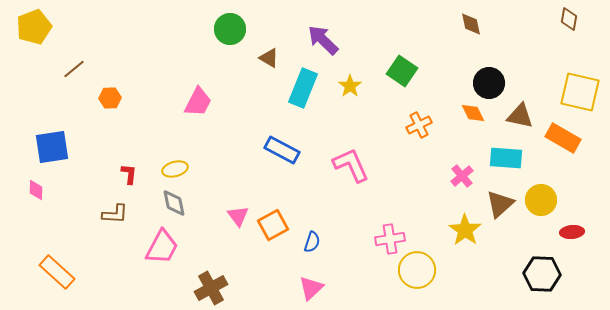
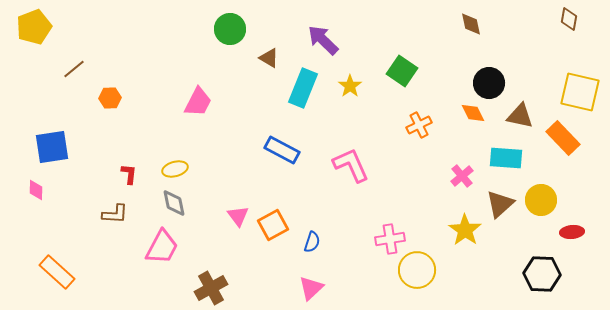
orange rectangle at (563, 138): rotated 16 degrees clockwise
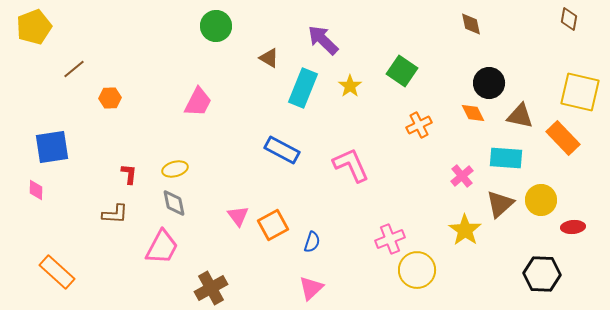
green circle at (230, 29): moved 14 px left, 3 px up
red ellipse at (572, 232): moved 1 px right, 5 px up
pink cross at (390, 239): rotated 12 degrees counterclockwise
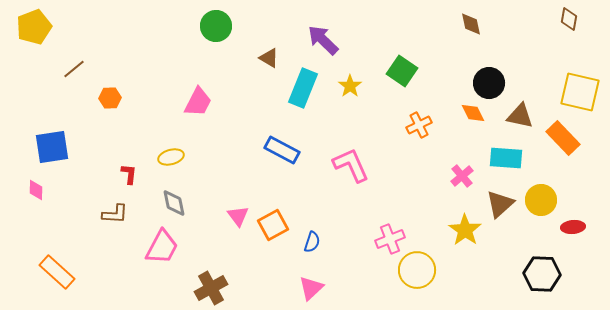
yellow ellipse at (175, 169): moved 4 px left, 12 px up
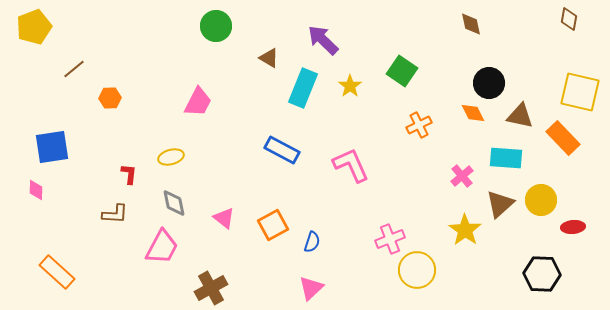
pink triangle at (238, 216): moved 14 px left, 2 px down; rotated 15 degrees counterclockwise
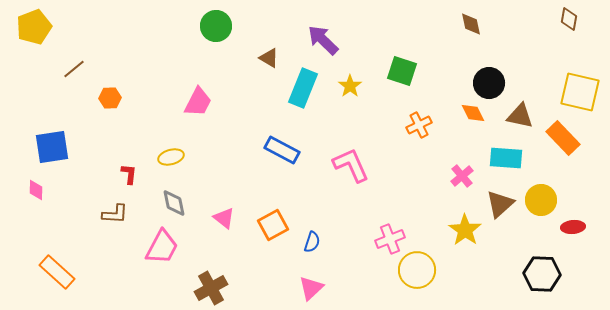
green square at (402, 71): rotated 16 degrees counterclockwise
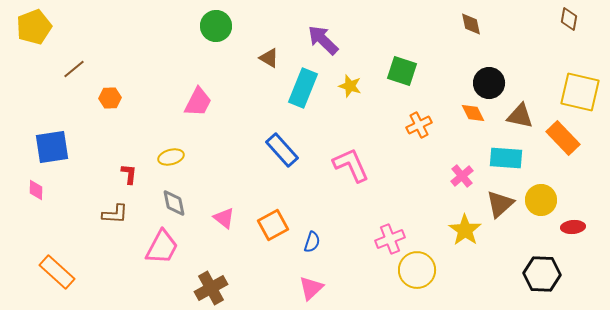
yellow star at (350, 86): rotated 20 degrees counterclockwise
blue rectangle at (282, 150): rotated 20 degrees clockwise
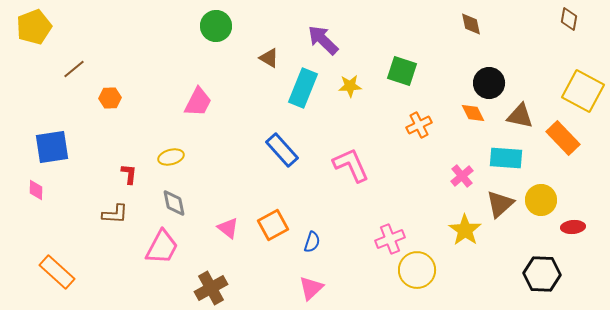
yellow star at (350, 86): rotated 20 degrees counterclockwise
yellow square at (580, 92): moved 3 px right, 1 px up; rotated 15 degrees clockwise
pink triangle at (224, 218): moved 4 px right, 10 px down
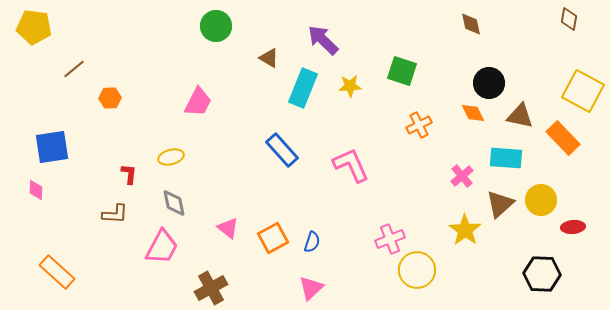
yellow pentagon at (34, 27): rotated 28 degrees clockwise
orange square at (273, 225): moved 13 px down
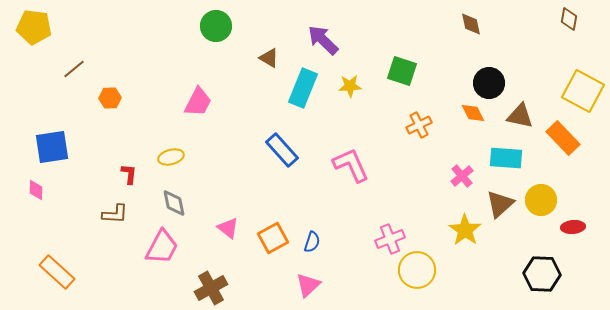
pink triangle at (311, 288): moved 3 px left, 3 px up
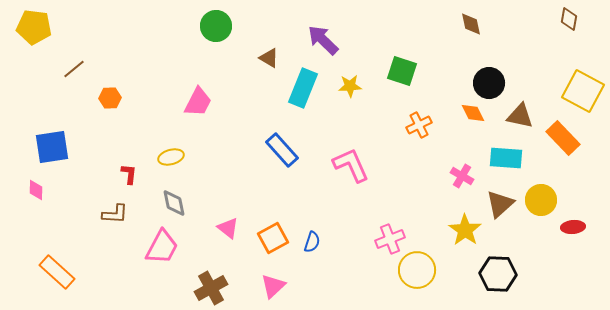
pink cross at (462, 176): rotated 20 degrees counterclockwise
black hexagon at (542, 274): moved 44 px left
pink triangle at (308, 285): moved 35 px left, 1 px down
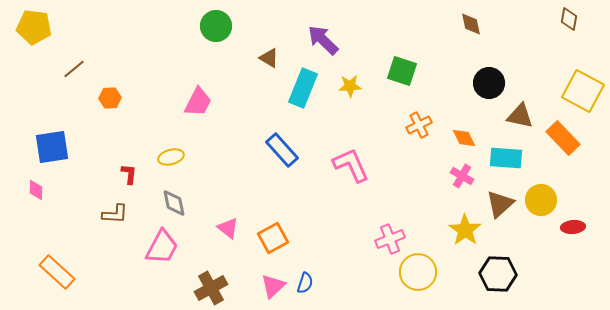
orange diamond at (473, 113): moved 9 px left, 25 px down
blue semicircle at (312, 242): moved 7 px left, 41 px down
yellow circle at (417, 270): moved 1 px right, 2 px down
